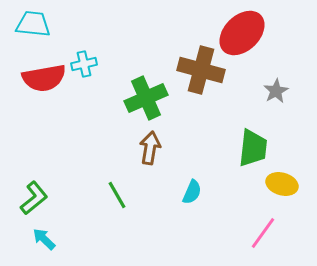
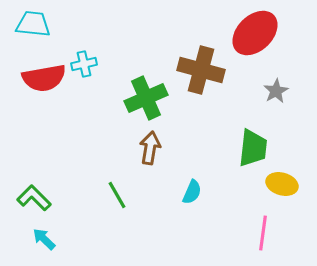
red ellipse: moved 13 px right
green L-shape: rotated 96 degrees counterclockwise
pink line: rotated 28 degrees counterclockwise
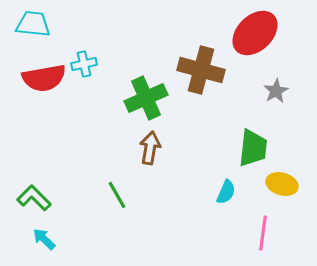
cyan semicircle: moved 34 px right
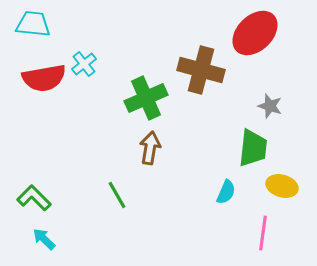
cyan cross: rotated 25 degrees counterclockwise
gray star: moved 6 px left, 15 px down; rotated 25 degrees counterclockwise
yellow ellipse: moved 2 px down
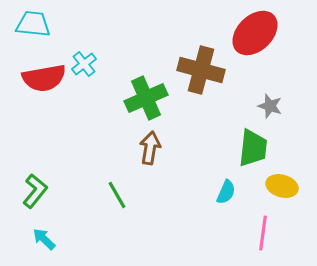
green L-shape: moved 1 px right, 7 px up; rotated 84 degrees clockwise
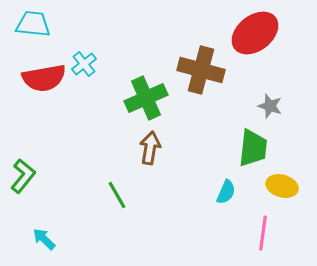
red ellipse: rotated 6 degrees clockwise
green L-shape: moved 12 px left, 15 px up
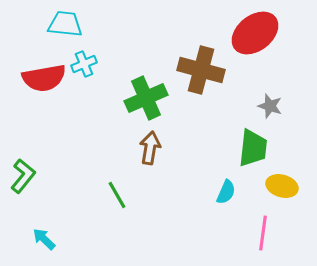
cyan trapezoid: moved 32 px right
cyan cross: rotated 15 degrees clockwise
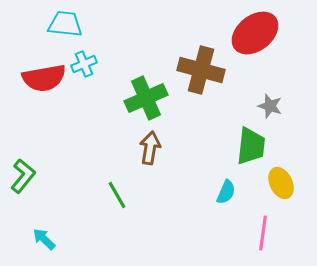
green trapezoid: moved 2 px left, 2 px up
yellow ellipse: moved 1 px left, 3 px up; rotated 48 degrees clockwise
